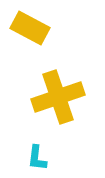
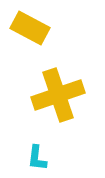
yellow cross: moved 2 px up
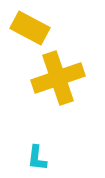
yellow cross: moved 17 px up
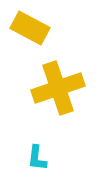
yellow cross: moved 10 px down
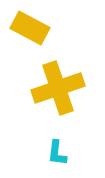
cyan L-shape: moved 20 px right, 5 px up
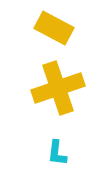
yellow rectangle: moved 24 px right
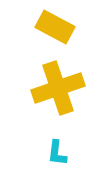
yellow rectangle: moved 1 px right, 1 px up
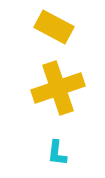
yellow rectangle: moved 1 px left
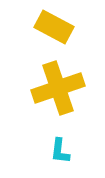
cyan L-shape: moved 3 px right, 2 px up
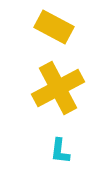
yellow cross: rotated 9 degrees counterclockwise
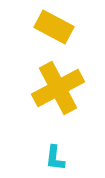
cyan L-shape: moved 5 px left, 7 px down
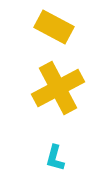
cyan L-shape: rotated 8 degrees clockwise
